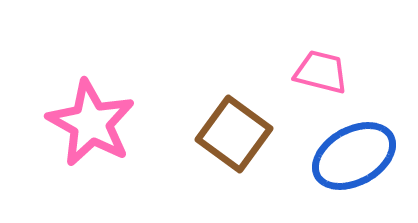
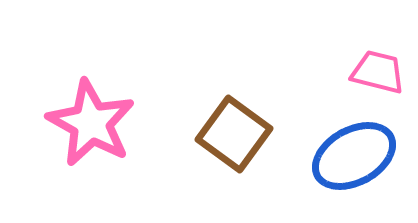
pink trapezoid: moved 57 px right
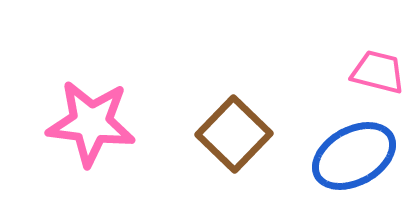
pink star: rotated 22 degrees counterclockwise
brown square: rotated 8 degrees clockwise
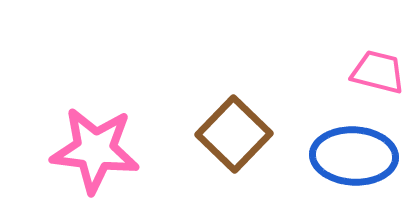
pink star: moved 4 px right, 27 px down
blue ellipse: rotated 32 degrees clockwise
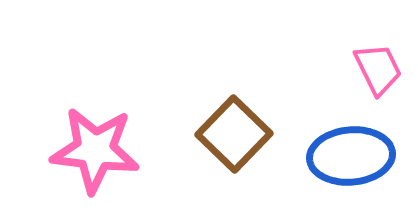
pink trapezoid: moved 3 px up; rotated 50 degrees clockwise
blue ellipse: moved 3 px left; rotated 8 degrees counterclockwise
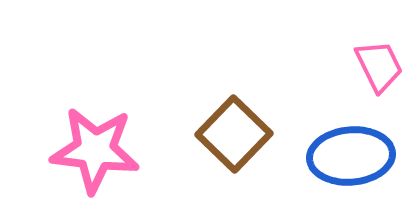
pink trapezoid: moved 1 px right, 3 px up
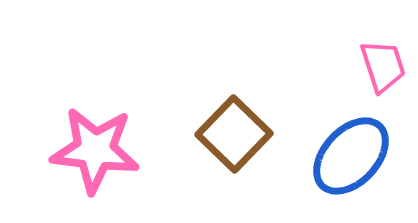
pink trapezoid: moved 4 px right; rotated 8 degrees clockwise
blue ellipse: rotated 42 degrees counterclockwise
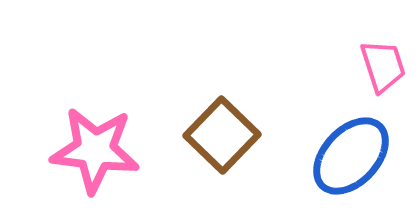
brown square: moved 12 px left, 1 px down
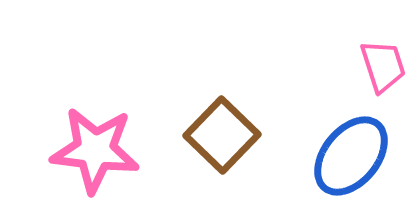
blue ellipse: rotated 4 degrees counterclockwise
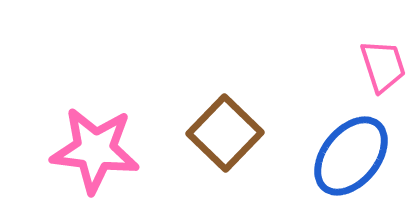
brown square: moved 3 px right, 2 px up
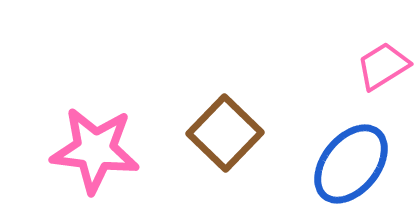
pink trapezoid: rotated 104 degrees counterclockwise
blue ellipse: moved 8 px down
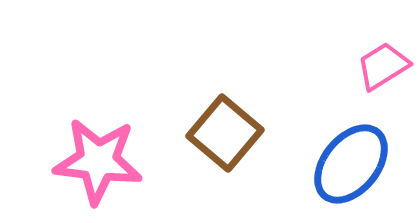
brown square: rotated 4 degrees counterclockwise
pink star: moved 3 px right, 11 px down
